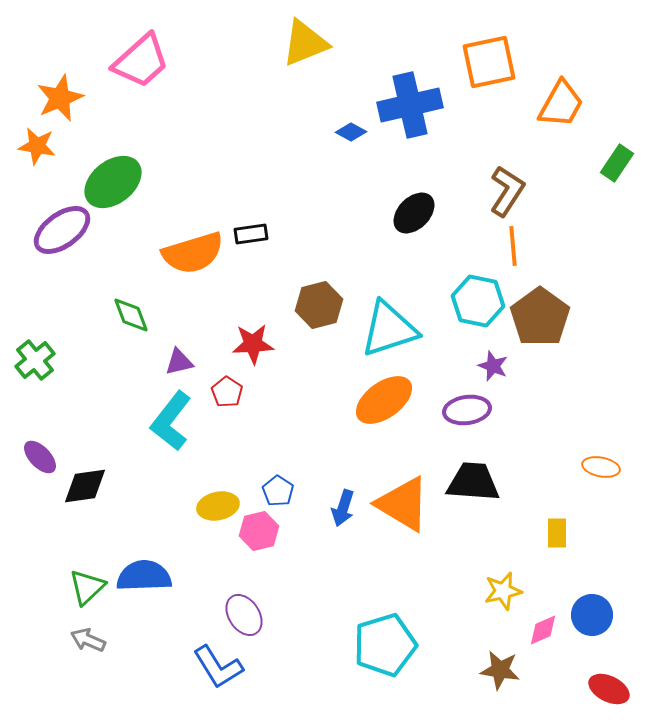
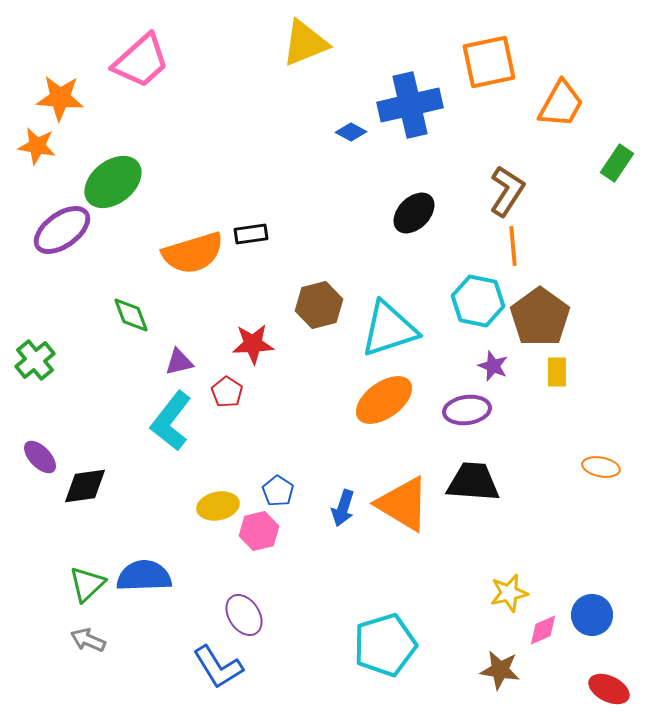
orange star at (60, 98): rotated 27 degrees clockwise
yellow rectangle at (557, 533): moved 161 px up
green triangle at (87, 587): moved 3 px up
yellow star at (503, 591): moved 6 px right, 2 px down
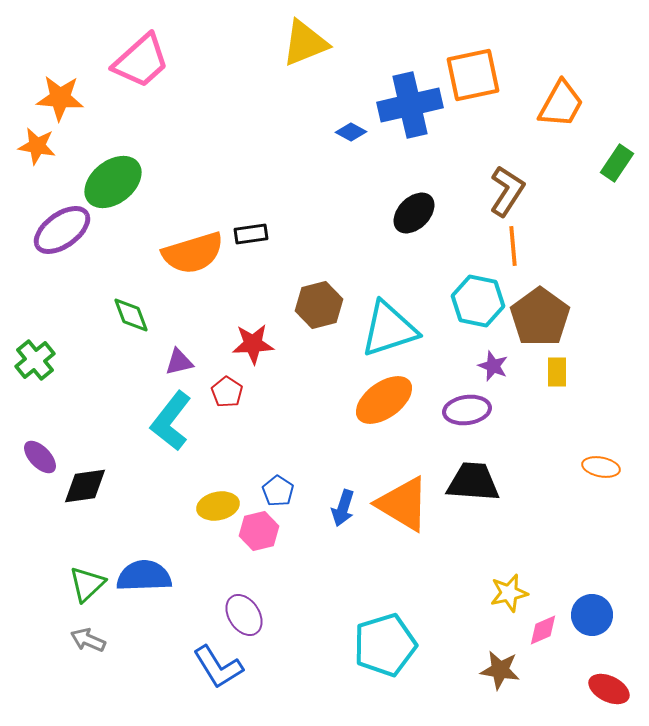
orange square at (489, 62): moved 16 px left, 13 px down
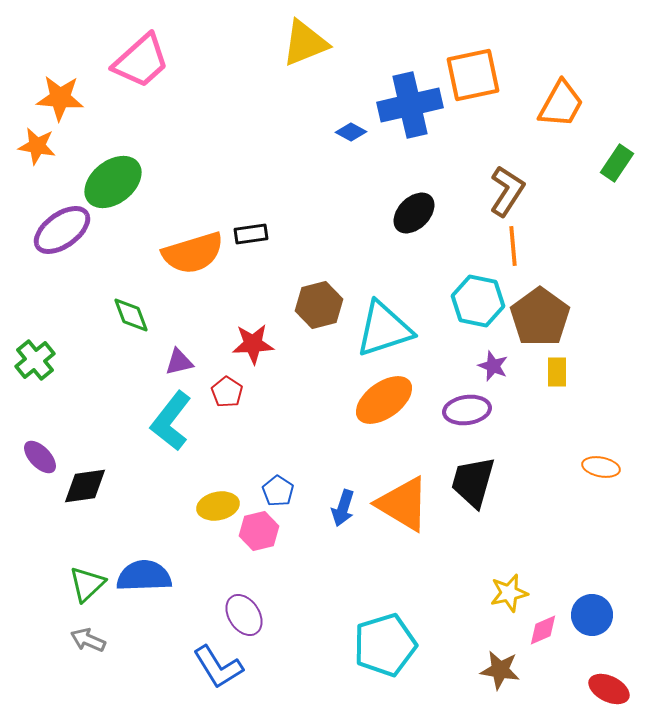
cyan triangle at (389, 329): moved 5 px left
black trapezoid at (473, 482): rotated 78 degrees counterclockwise
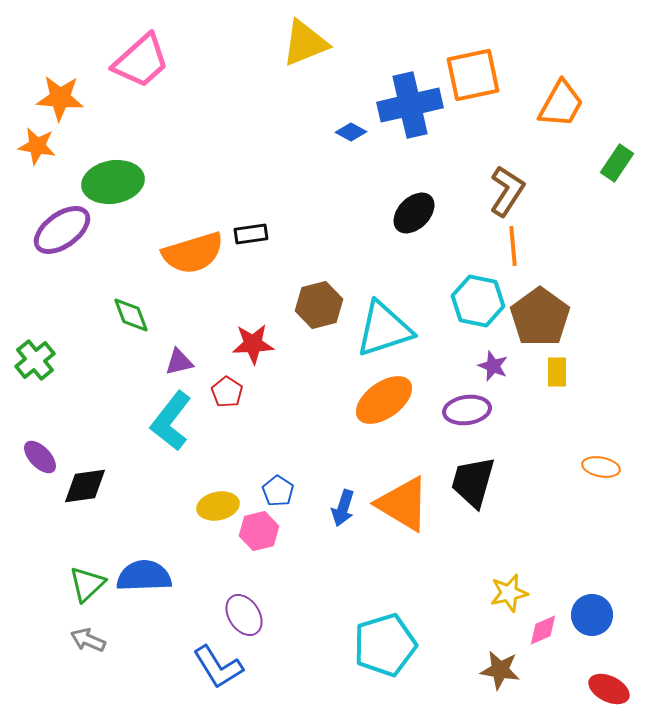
green ellipse at (113, 182): rotated 28 degrees clockwise
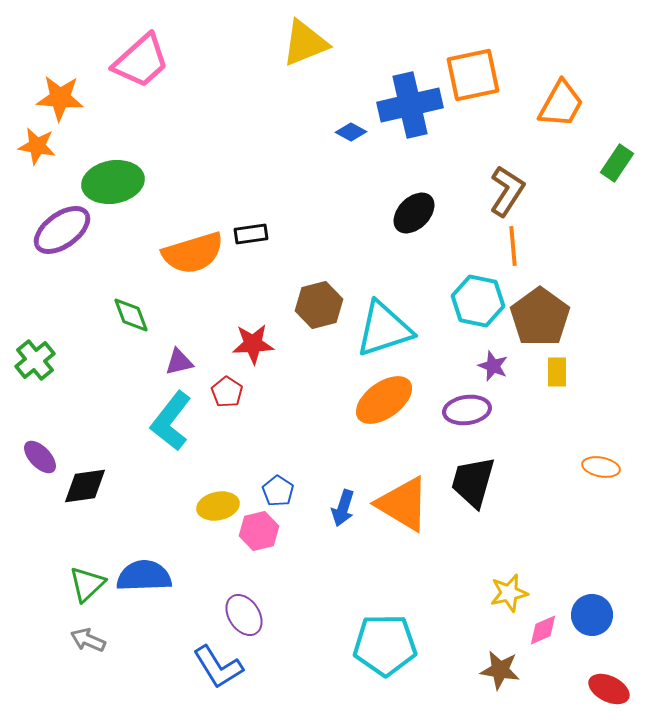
cyan pentagon at (385, 645): rotated 16 degrees clockwise
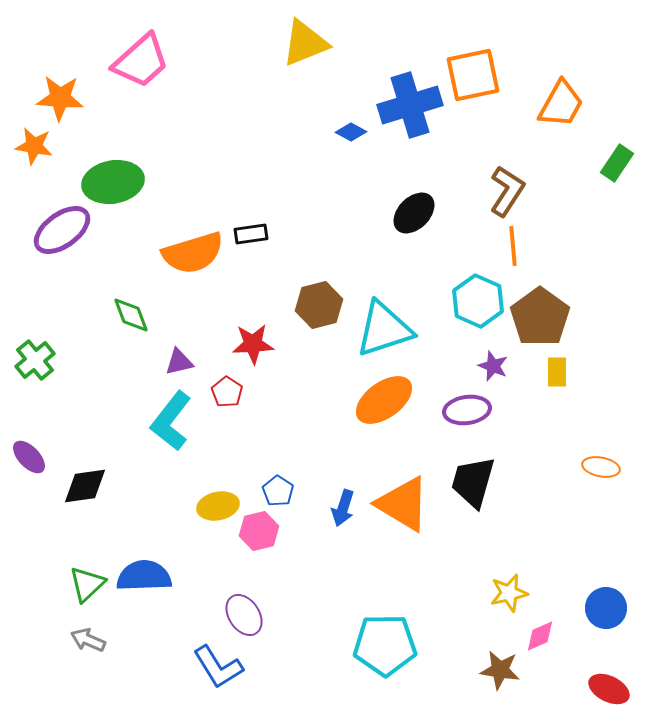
blue cross at (410, 105): rotated 4 degrees counterclockwise
orange star at (37, 146): moved 3 px left
cyan hexagon at (478, 301): rotated 12 degrees clockwise
purple ellipse at (40, 457): moved 11 px left
blue circle at (592, 615): moved 14 px right, 7 px up
pink diamond at (543, 630): moved 3 px left, 6 px down
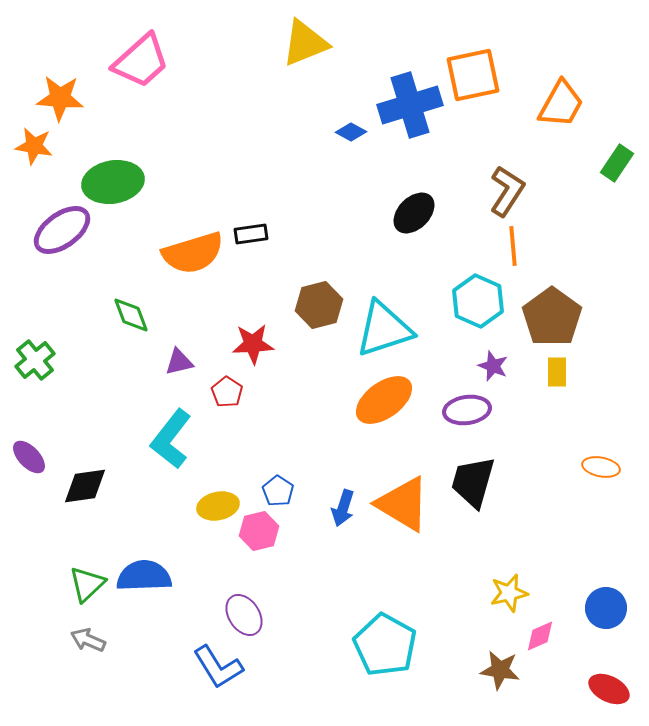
brown pentagon at (540, 317): moved 12 px right
cyan L-shape at (171, 421): moved 18 px down
cyan pentagon at (385, 645): rotated 30 degrees clockwise
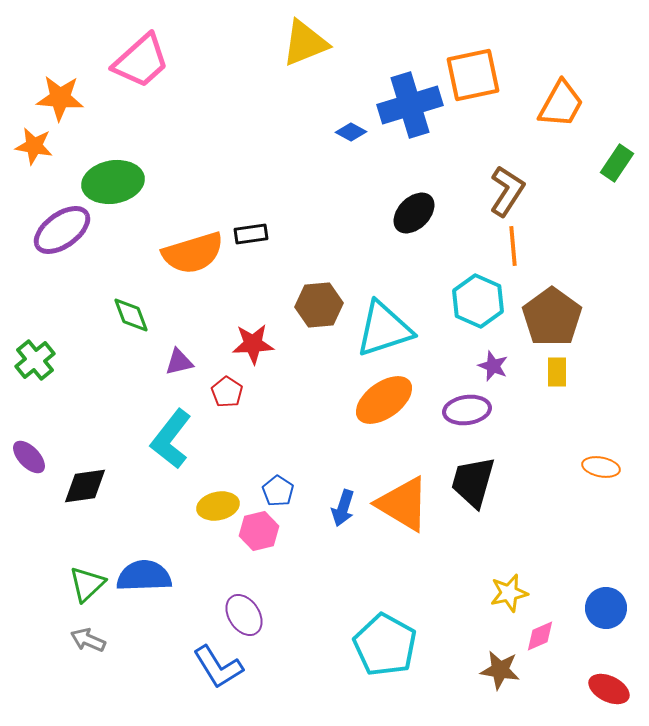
brown hexagon at (319, 305): rotated 9 degrees clockwise
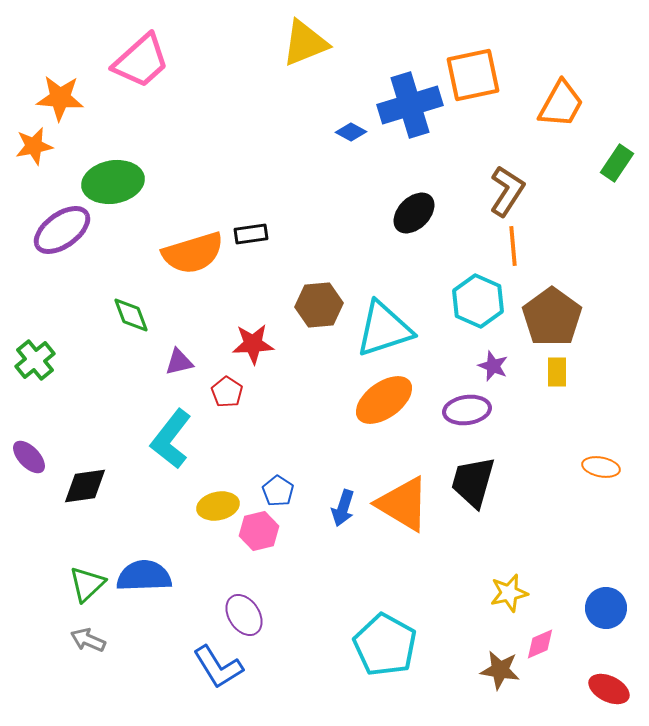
orange star at (34, 146): rotated 21 degrees counterclockwise
pink diamond at (540, 636): moved 8 px down
